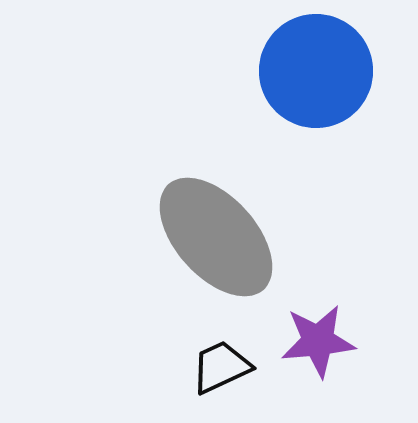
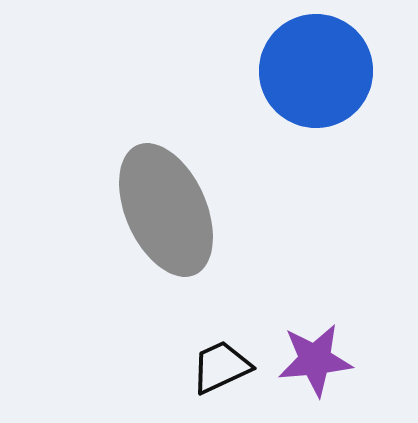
gray ellipse: moved 50 px left, 27 px up; rotated 18 degrees clockwise
purple star: moved 3 px left, 19 px down
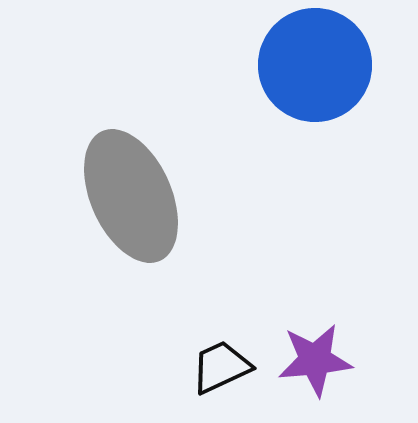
blue circle: moved 1 px left, 6 px up
gray ellipse: moved 35 px left, 14 px up
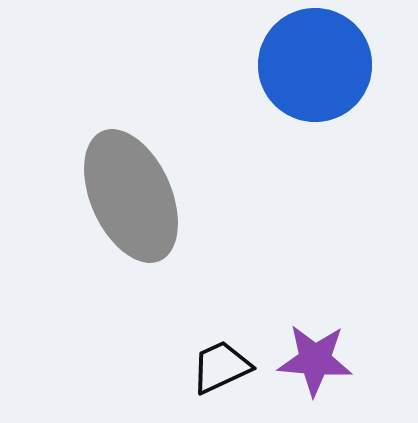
purple star: rotated 10 degrees clockwise
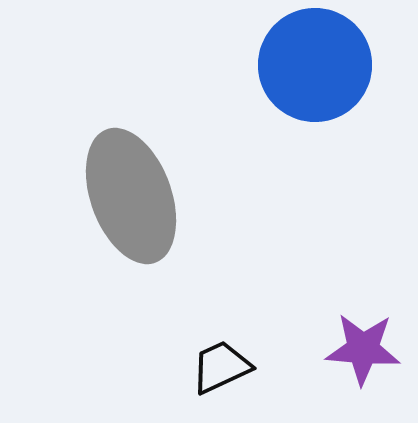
gray ellipse: rotated 4 degrees clockwise
purple star: moved 48 px right, 11 px up
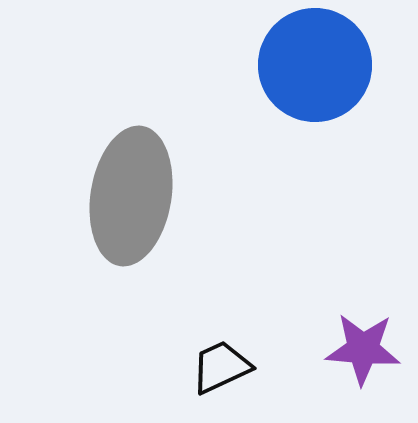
gray ellipse: rotated 29 degrees clockwise
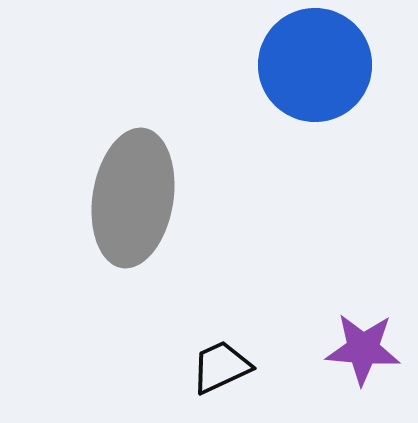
gray ellipse: moved 2 px right, 2 px down
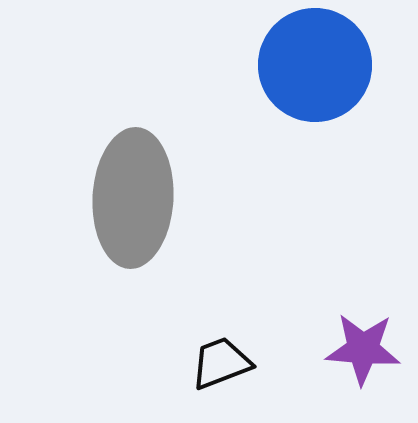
gray ellipse: rotated 6 degrees counterclockwise
black trapezoid: moved 4 px up; rotated 4 degrees clockwise
